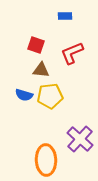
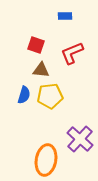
blue semicircle: rotated 90 degrees counterclockwise
orange ellipse: rotated 12 degrees clockwise
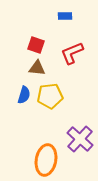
brown triangle: moved 4 px left, 2 px up
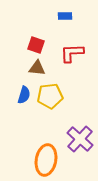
red L-shape: rotated 20 degrees clockwise
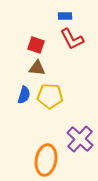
red L-shape: moved 14 px up; rotated 115 degrees counterclockwise
yellow pentagon: rotated 10 degrees clockwise
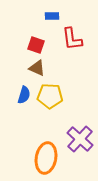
blue rectangle: moved 13 px left
red L-shape: rotated 20 degrees clockwise
brown triangle: rotated 18 degrees clockwise
orange ellipse: moved 2 px up
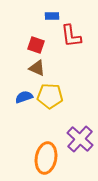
red L-shape: moved 1 px left, 3 px up
blue semicircle: moved 2 px down; rotated 126 degrees counterclockwise
